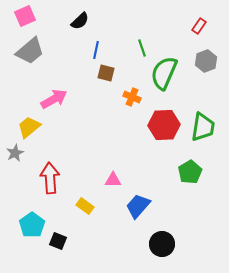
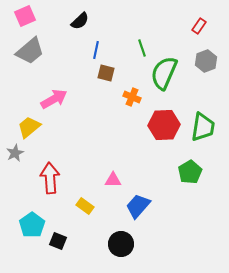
black circle: moved 41 px left
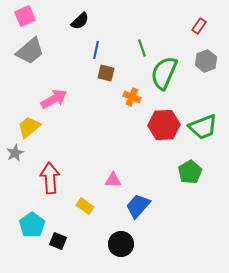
green trapezoid: rotated 60 degrees clockwise
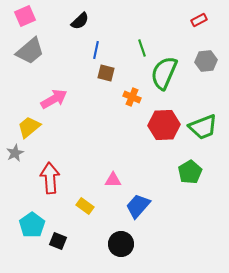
red rectangle: moved 6 px up; rotated 28 degrees clockwise
gray hexagon: rotated 15 degrees clockwise
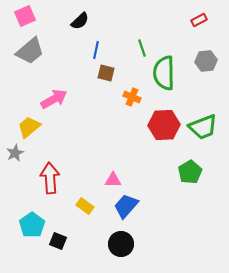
green semicircle: rotated 24 degrees counterclockwise
blue trapezoid: moved 12 px left
